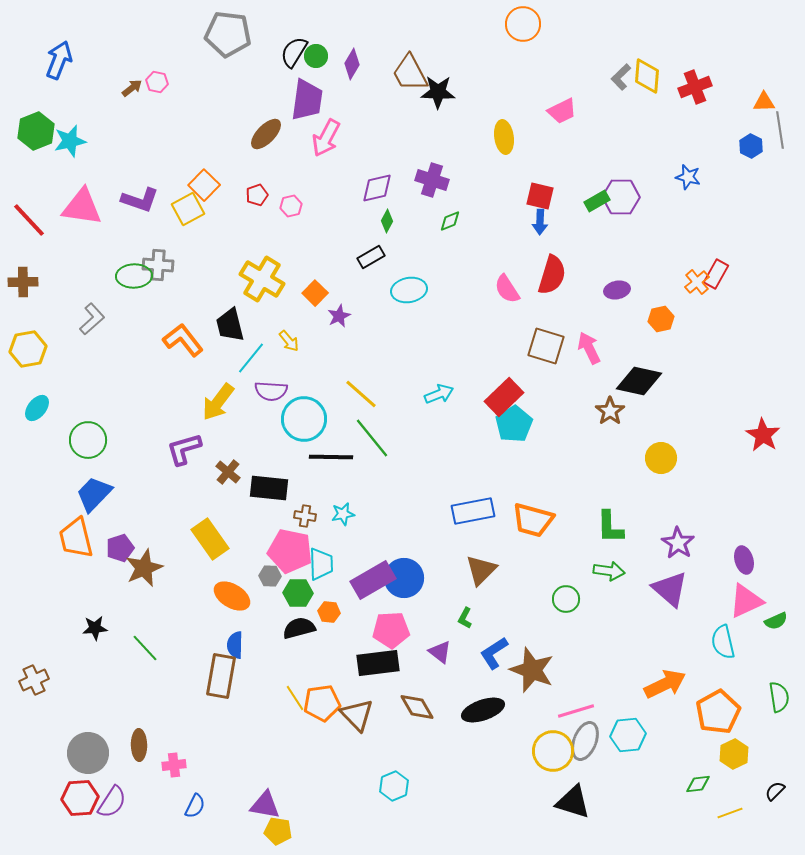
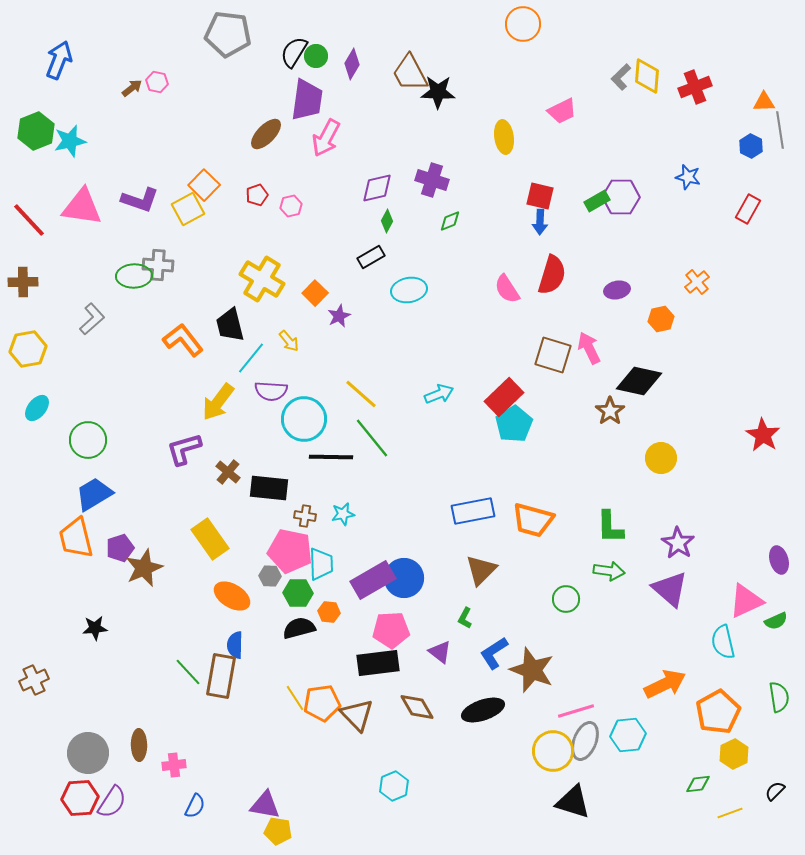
red rectangle at (716, 274): moved 32 px right, 65 px up
brown square at (546, 346): moved 7 px right, 9 px down
blue trapezoid at (94, 494): rotated 15 degrees clockwise
purple ellipse at (744, 560): moved 35 px right
green line at (145, 648): moved 43 px right, 24 px down
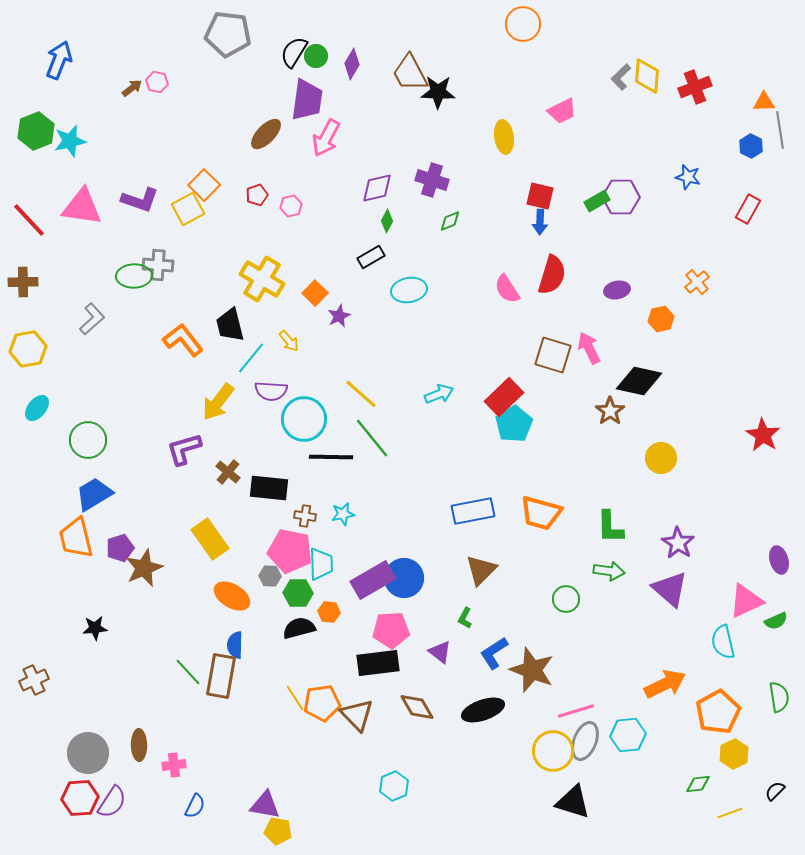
orange trapezoid at (533, 520): moved 8 px right, 7 px up
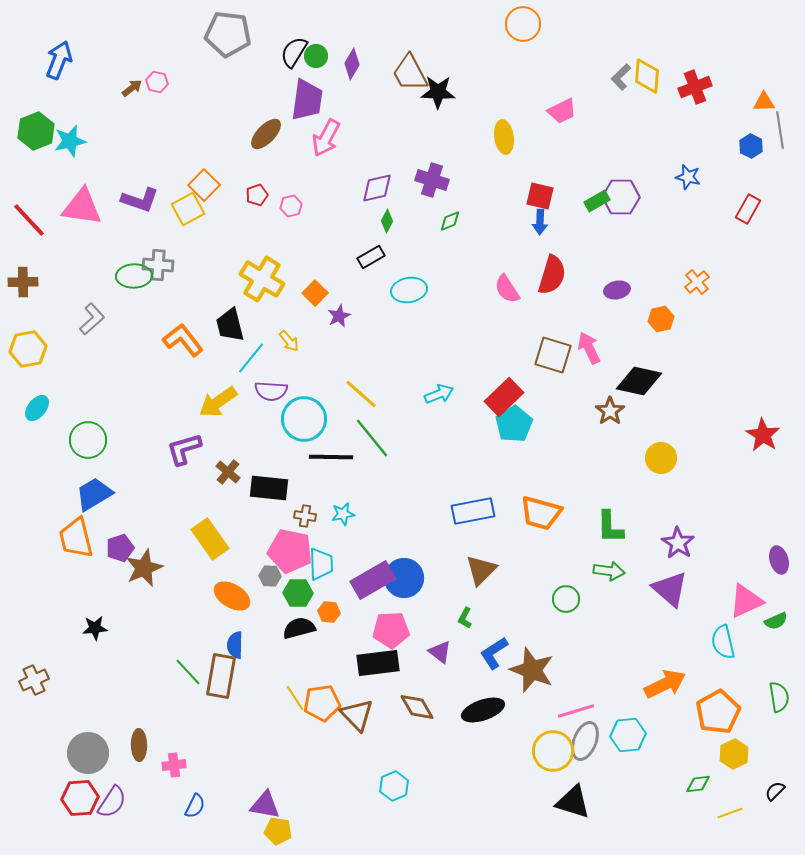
yellow arrow at (218, 402): rotated 18 degrees clockwise
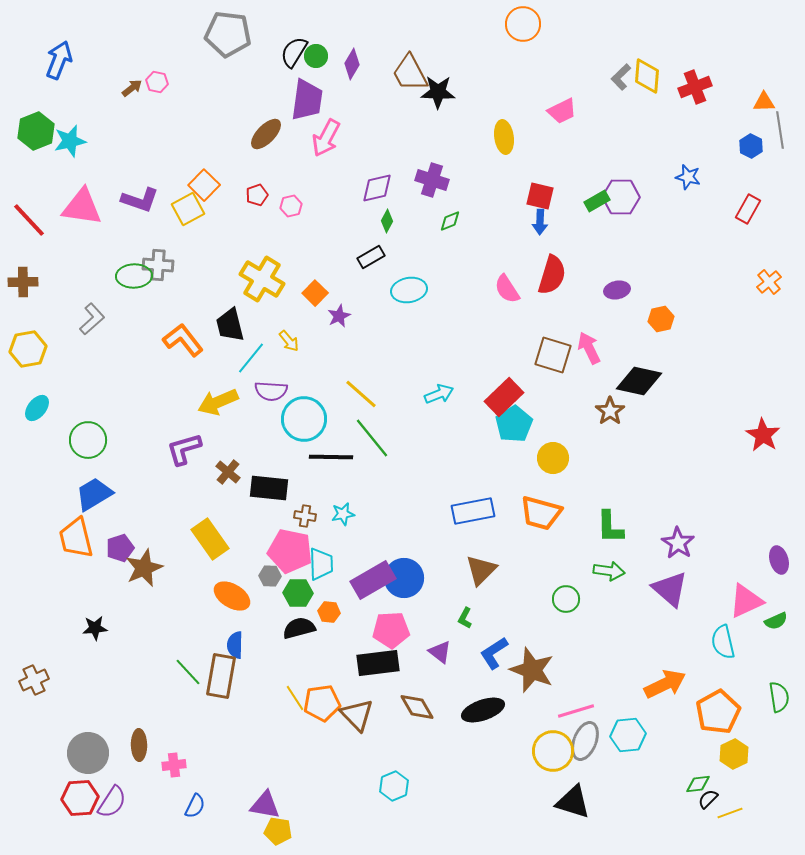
orange cross at (697, 282): moved 72 px right
yellow arrow at (218, 402): rotated 12 degrees clockwise
yellow circle at (661, 458): moved 108 px left
black semicircle at (775, 791): moved 67 px left, 8 px down
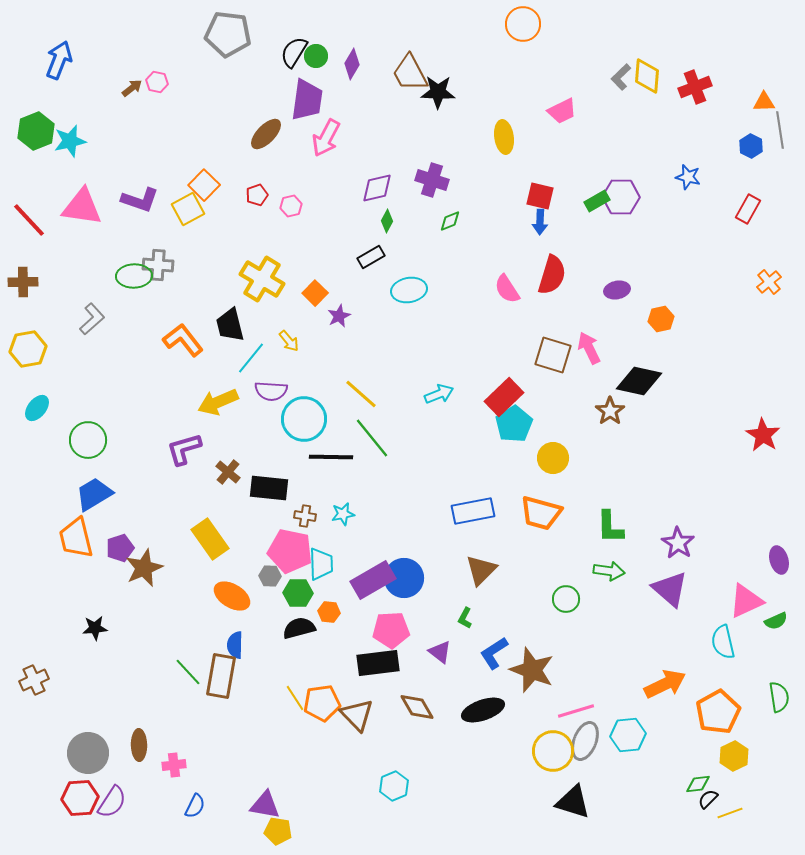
yellow hexagon at (734, 754): moved 2 px down
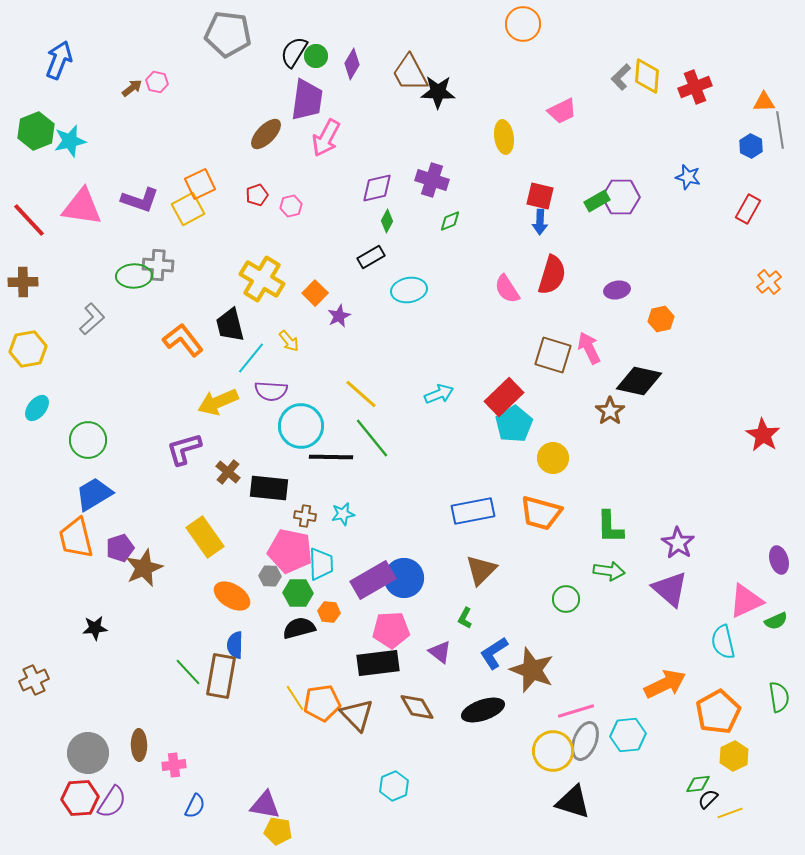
orange square at (204, 185): moved 4 px left, 1 px up; rotated 20 degrees clockwise
cyan circle at (304, 419): moved 3 px left, 7 px down
yellow rectangle at (210, 539): moved 5 px left, 2 px up
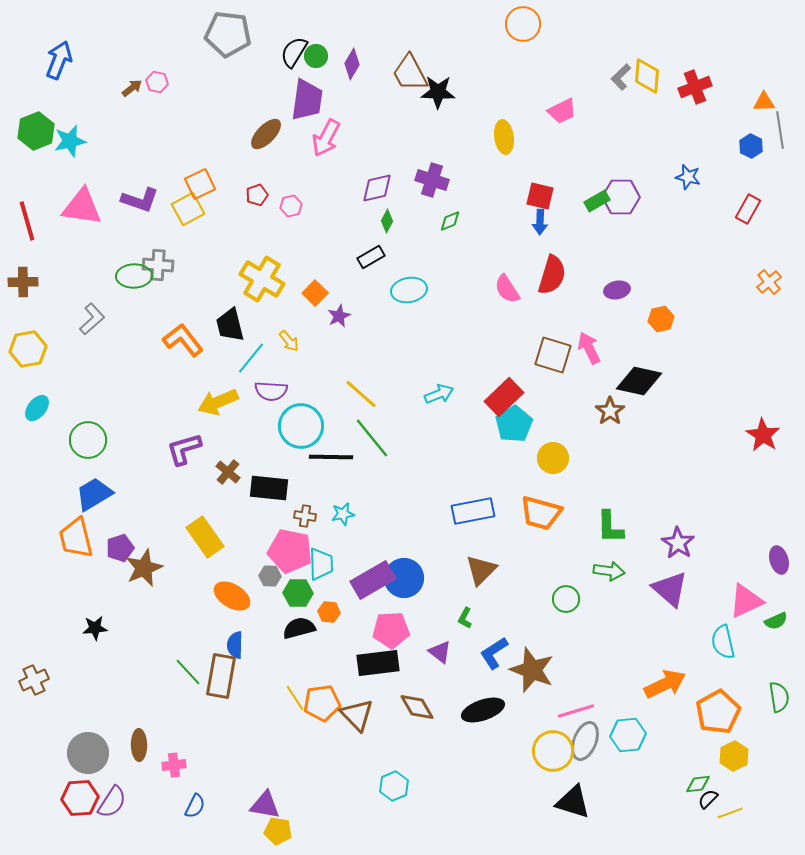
red line at (29, 220): moved 2 px left, 1 px down; rotated 27 degrees clockwise
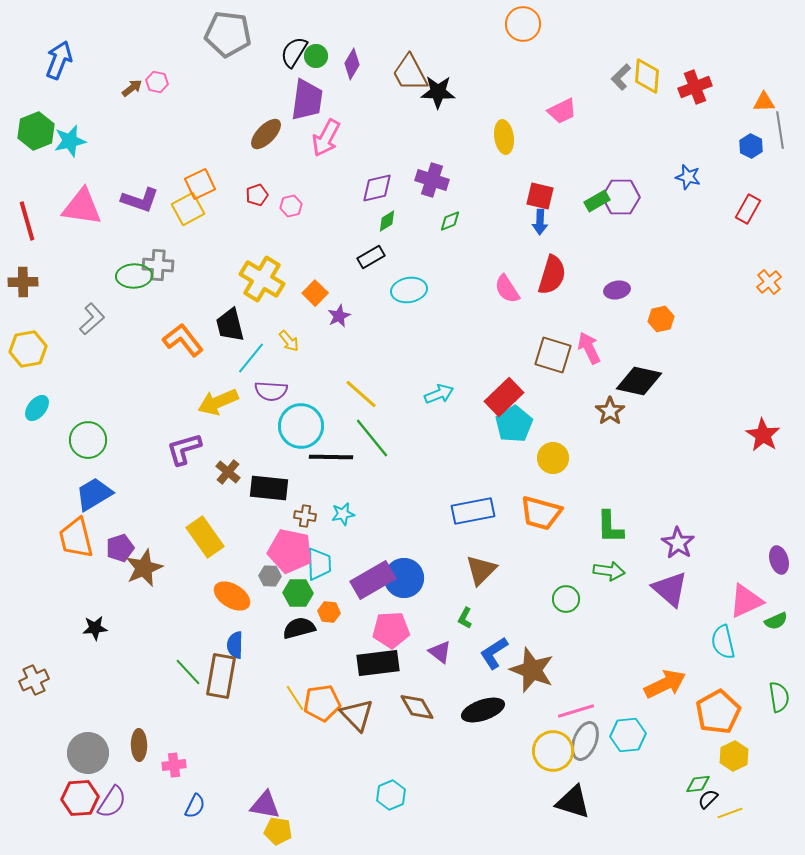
green diamond at (387, 221): rotated 30 degrees clockwise
cyan trapezoid at (321, 564): moved 2 px left
cyan hexagon at (394, 786): moved 3 px left, 9 px down
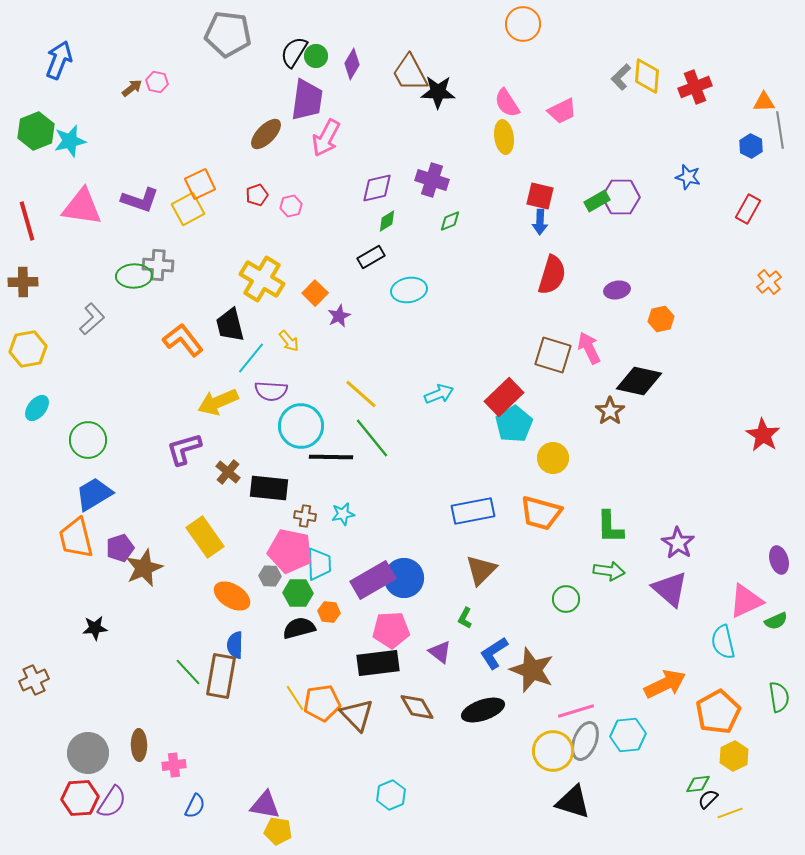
pink semicircle at (507, 289): moved 186 px up
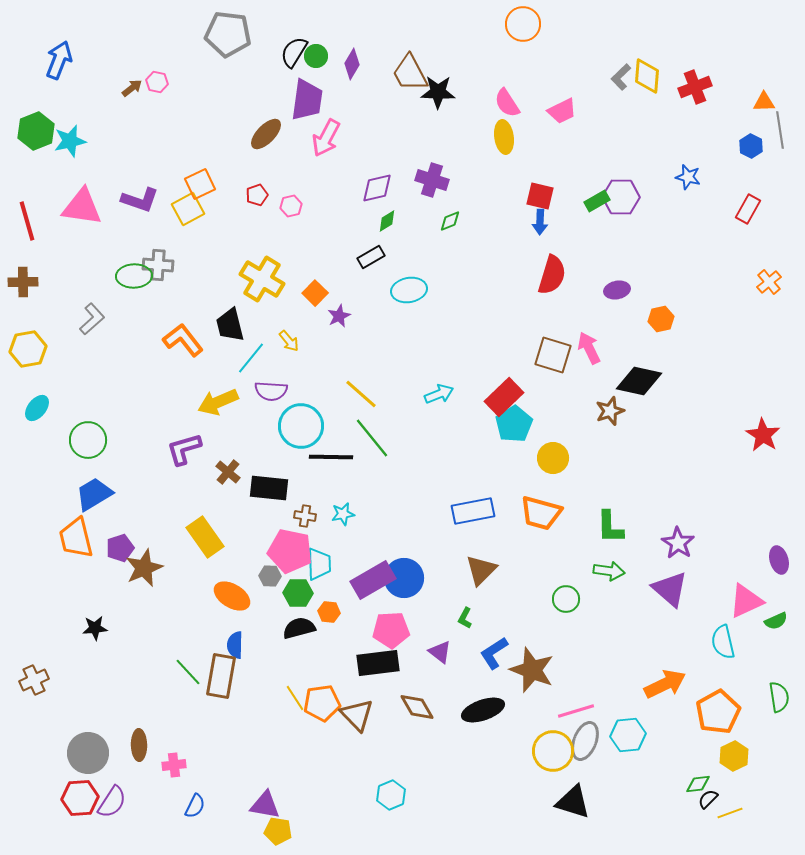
brown star at (610, 411): rotated 16 degrees clockwise
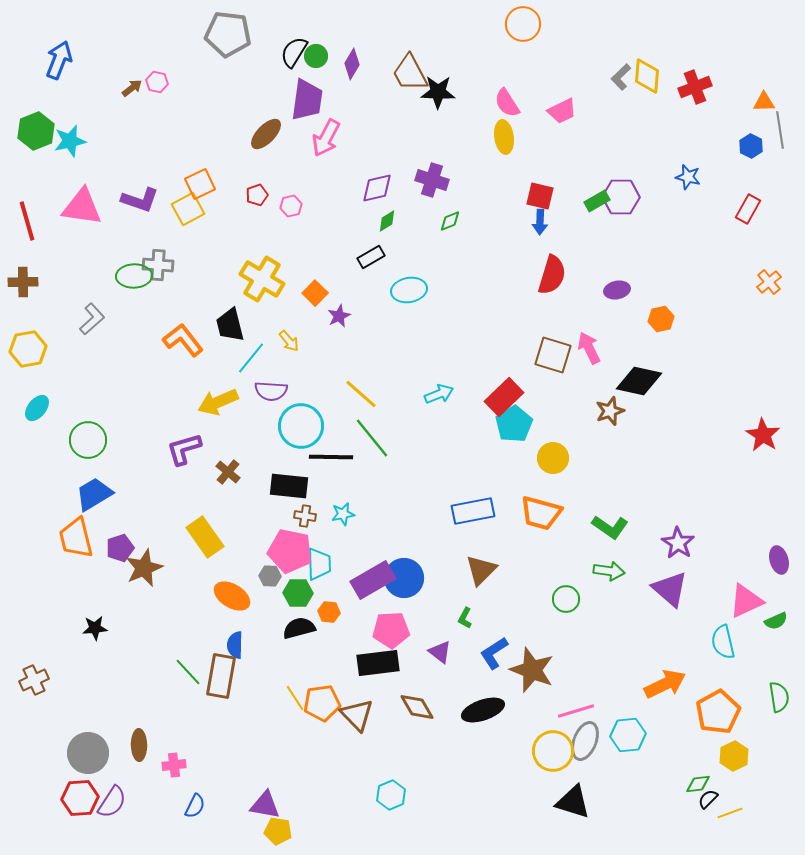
black rectangle at (269, 488): moved 20 px right, 2 px up
green L-shape at (610, 527): rotated 54 degrees counterclockwise
